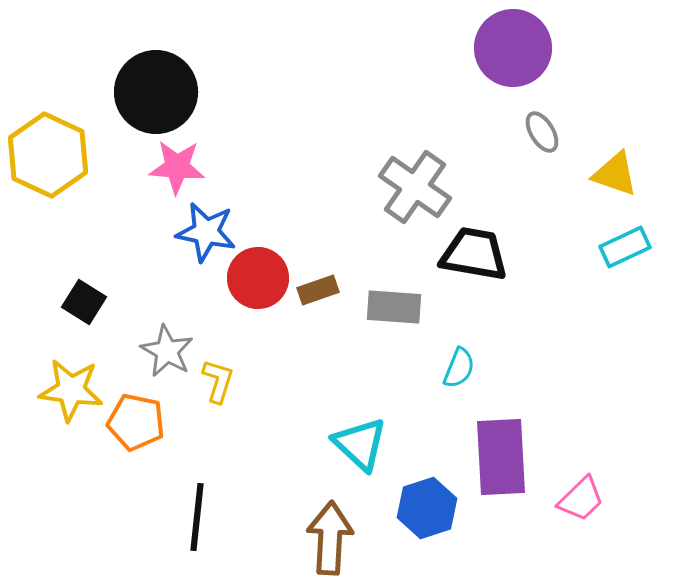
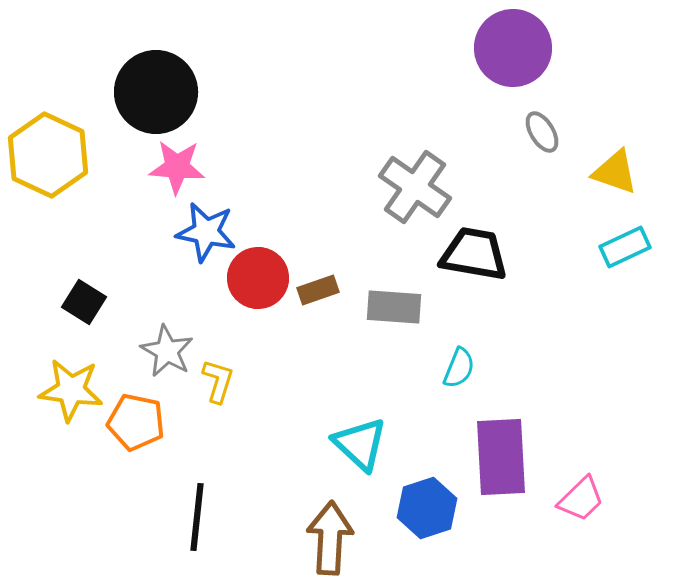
yellow triangle: moved 2 px up
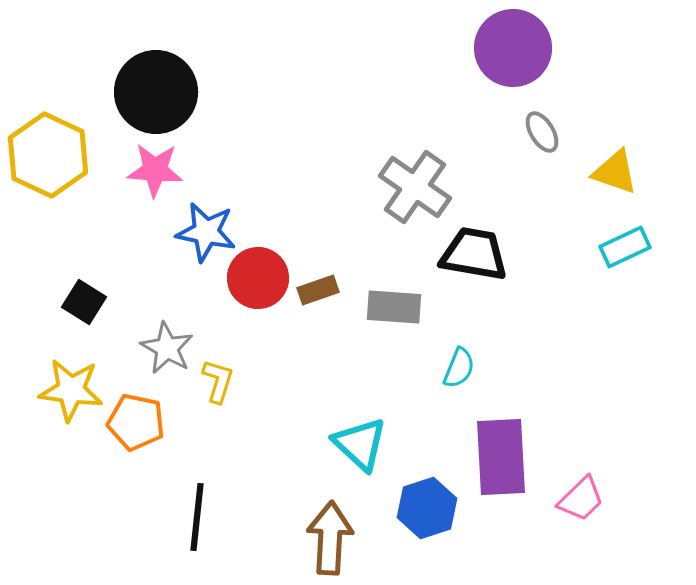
pink star: moved 22 px left, 3 px down
gray star: moved 3 px up
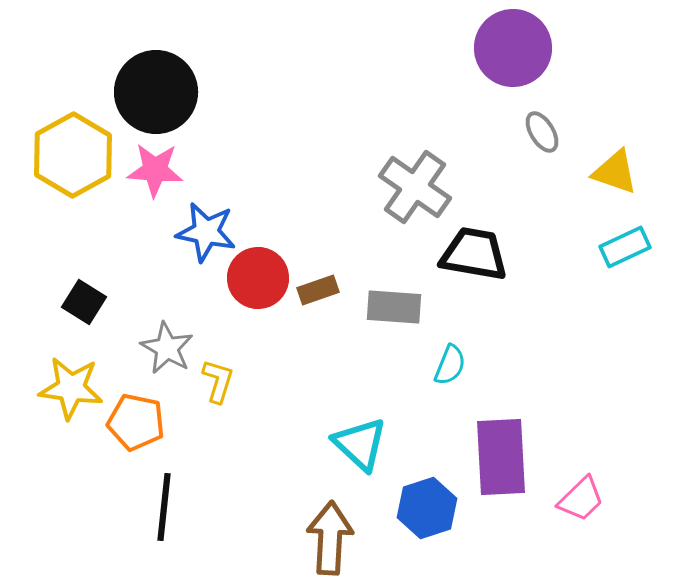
yellow hexagon: moved 25 px right; rotated 6 degrees clockwise
cyan semicircle: moved 9 px left, 3 px up
yellow star: moved 2 px up
black line: moved 33 px left, 10 px up
